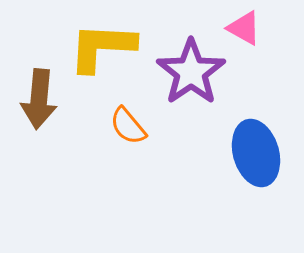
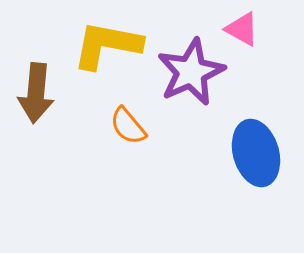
pink triangle: moved 2 px left, 1 px down
yellow L-shape: moved 5 px right, 2 px up; rotated 8 degrees clockwise
purple star: rotated 10 degrees clockwise
brown arrow: moved 3 px left, 6 px up
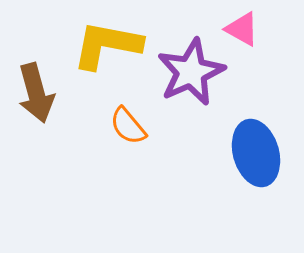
brown arrow: rotated 20 degrees counterclockwise
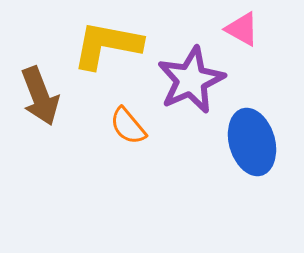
purple star: moved 8 px down
brown arrow: moved 4 px right, 3 px down; rotated 6 degrees counterclockwise
blue ellipse: moved 4 px left, 11 px up
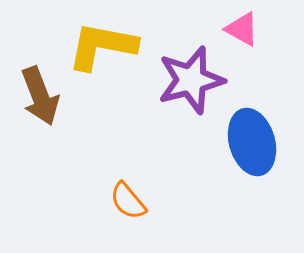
yellow L-shape: moved 5 px left, 1 px down
purple star: rotated 10 degrees clockwise
orange semicircle: moved 75 px down
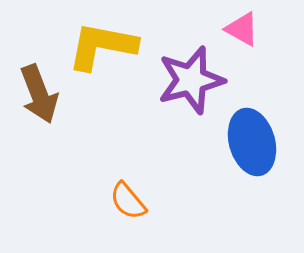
brown arrow: moved 1 px left, 2 px up
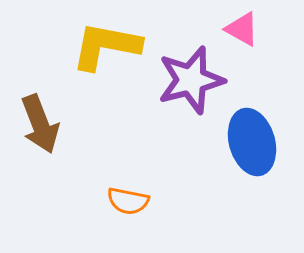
yellow L-shape: moved 4 px right
brown arrow: moved 1 px right, 30 px down
orange semicircle: rotated 39 degrees counterclockwise
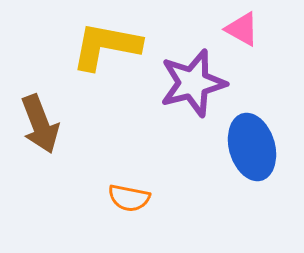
purple star: moved 2 px right, 3 px down
blue ellipse: moved 5 px down
orange semicircle: moved 1 px right, 3 px up
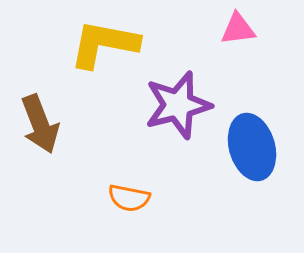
pink triangle: moved 4 px left; rotated 36 degrees counterclockwise
yellow L-shape: moved 2 px left, 2 px up
purple star: moved 15 px left, 22 px down
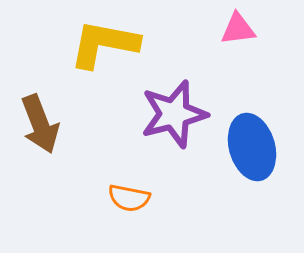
purple star: moved 4 px left, 9 px down
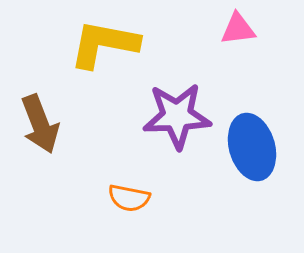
purple star: moved 3 px right, 2 px down; rotated 12 degrees clockwise
